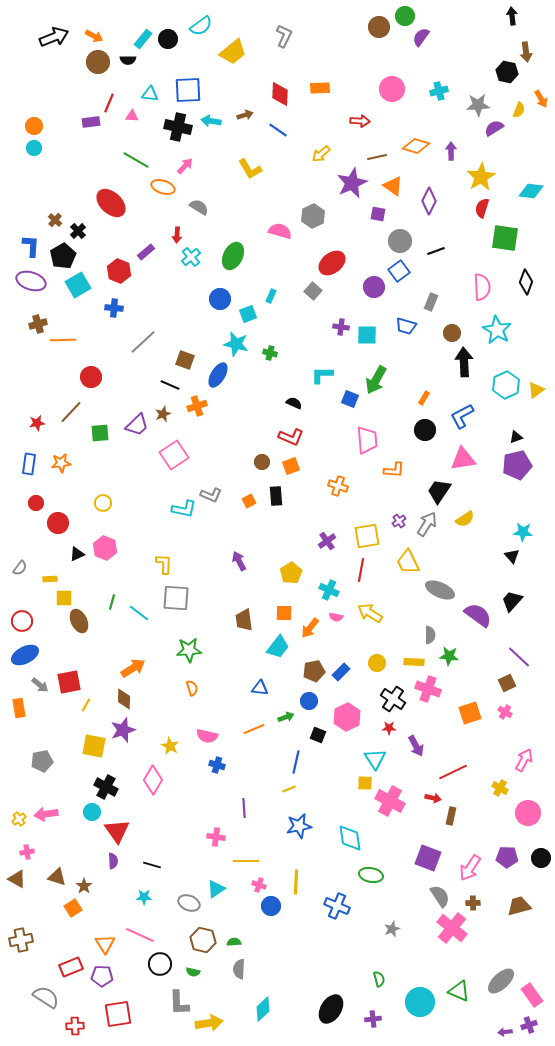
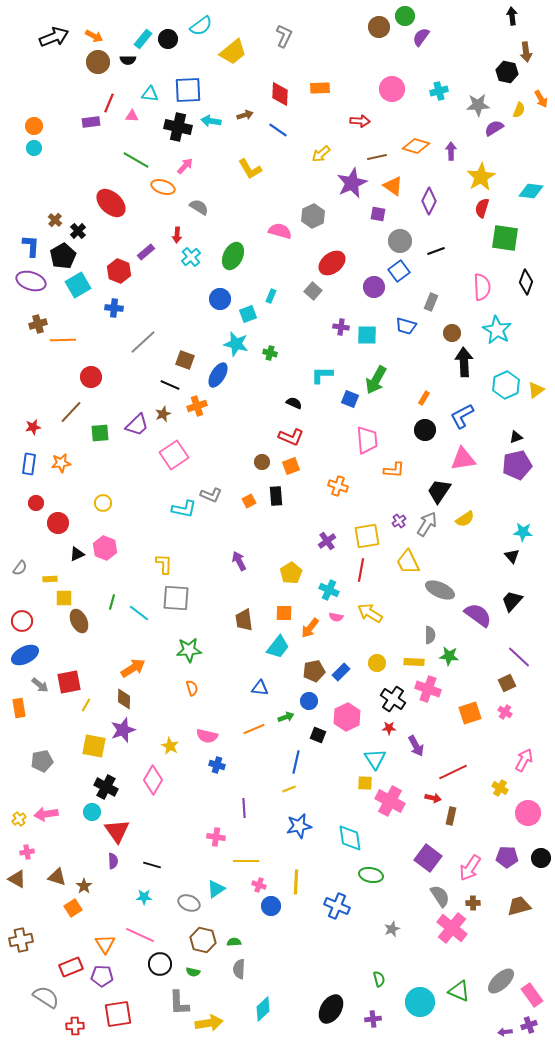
red star at (37, 423): moved 4 px left, 4 px down
purple square at (428, 858): rotated 16 degrees clockwise
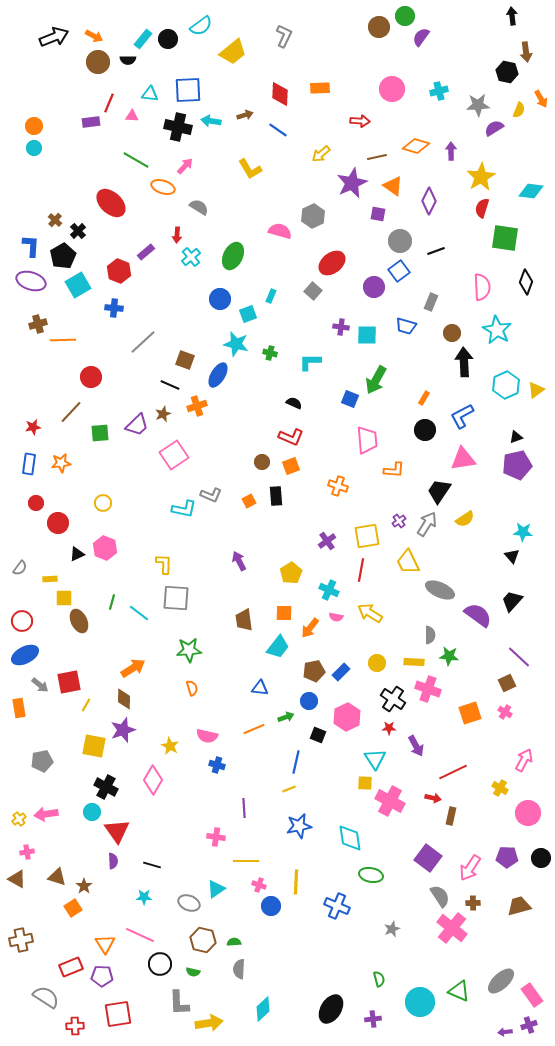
cyan L-shape at (322, 375): moved 12 px left, 13 px up
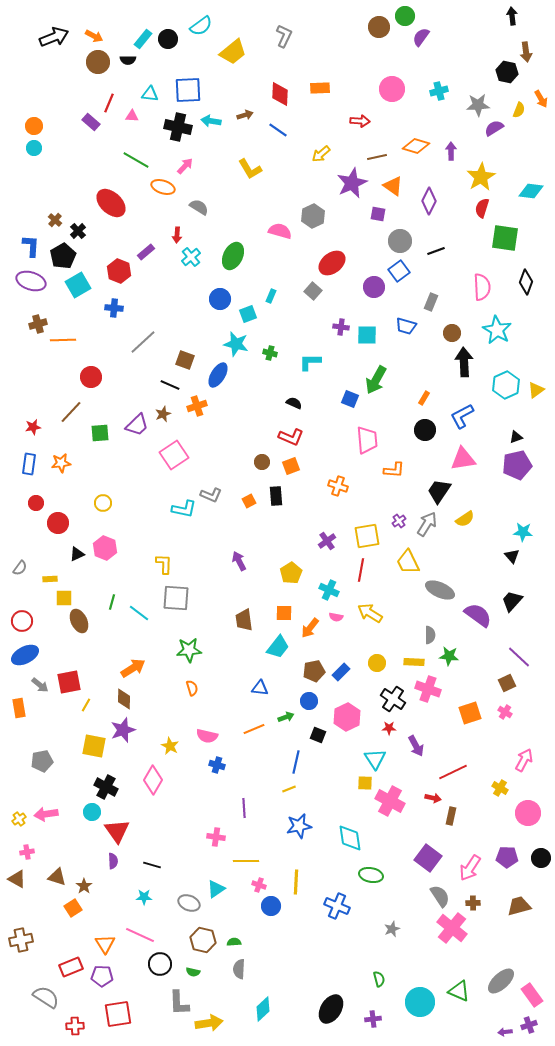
purple rectangle at (91, 122): rotated 48 degrees clockwise
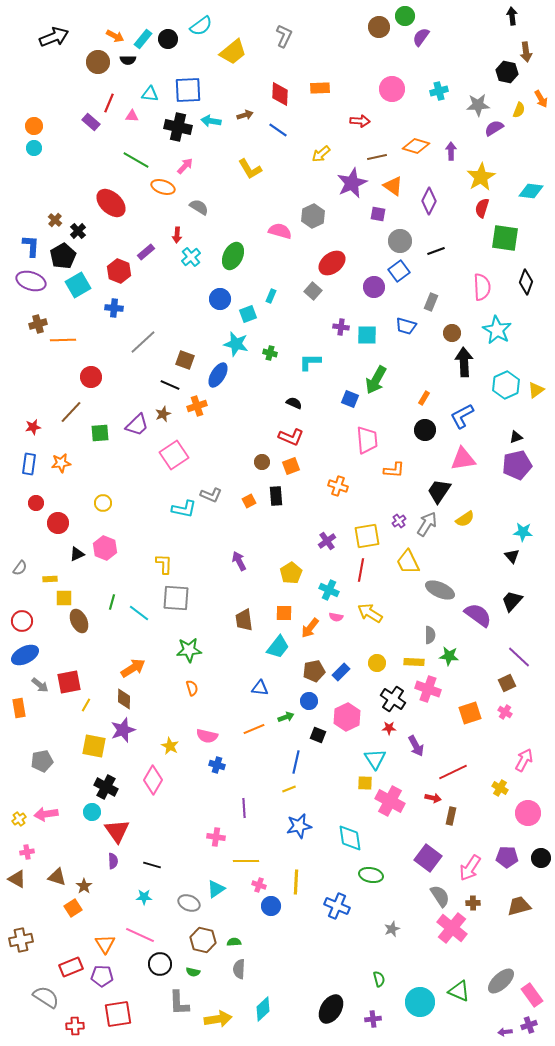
orange arrow at (94, 36): moved 21 px right
yellow arrow at (209, 1023): moved 9 px right, 4 px up
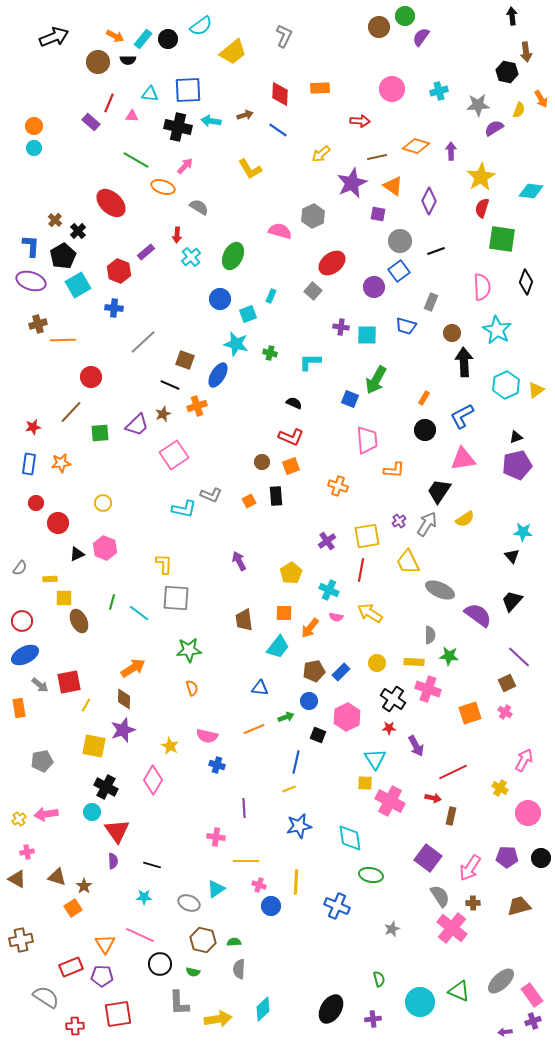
green square at (505, 238): moved 3 px left, 1 px down
purple cross at (529, 1025): moved 4 px right, 4 px up
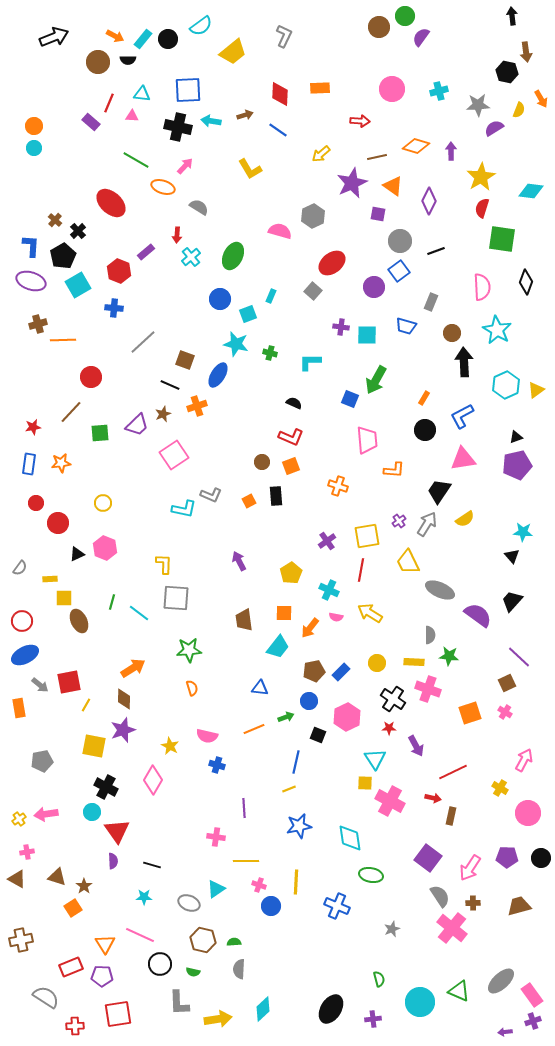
cyan triangle at (150, 94): moved 8 px left
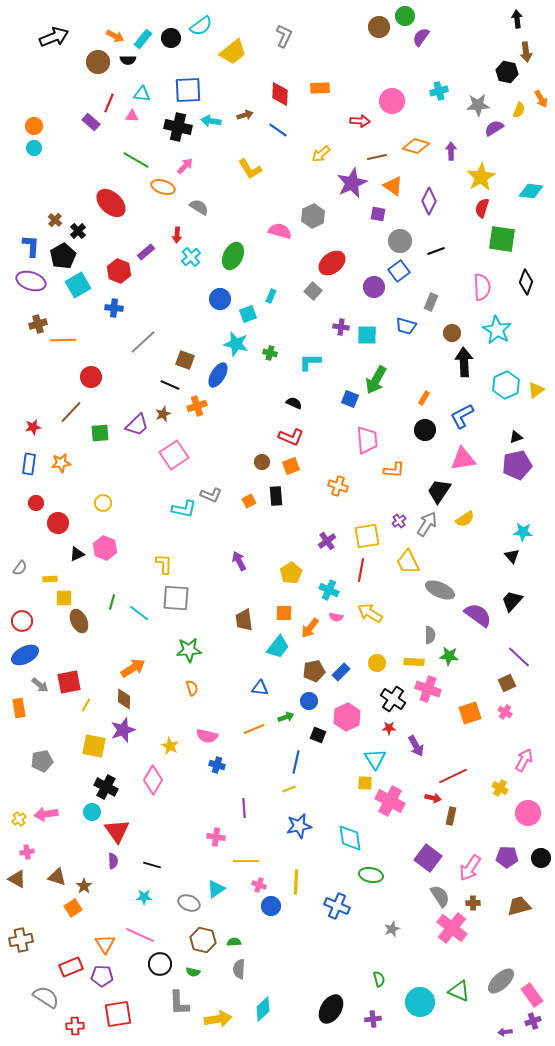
black arrow at (512, 16): moved 5 px right, 3 px down
black circle at (168, 39): moved 3 px right, 1 px up
pink circle at (392, 89): moved 12 px down
red line at (453, 772): moved 4 px down
